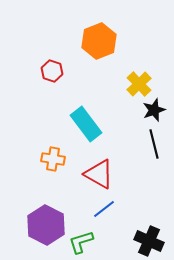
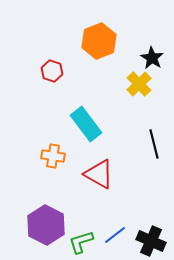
black star: moved 2 px left, 52 px up; rotated 20 degrees counterclockwise
orange cross: moved 3 px up
blue line: moved 11 px right, 26 px down
black cross: moved 2 px right
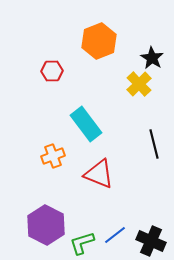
red hexagon: rotated 20 degrees counterclockwise
orange cross: rotated 30 degrees counterclockwise
red triangle: rotated 8 degrees counterclockwise
green L-shape: moved 1 px right, 1 px down
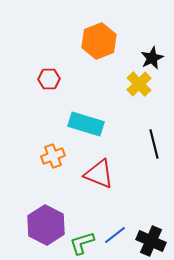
black star: rotated 15 degrees clockwise
red hexagon: moved 3 px left, 8 px down
cyan rectangle: rotated 36 degrees counterclockwise
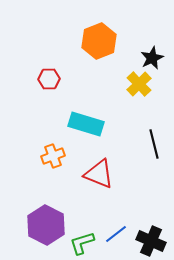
blue line: moved 1 px right, 1 px up
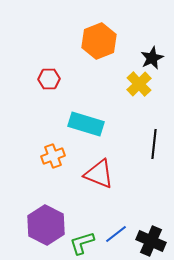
black line: rotated 20 degrees clockwise
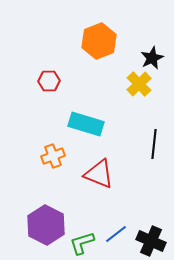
red hexagon: moved 2 px down
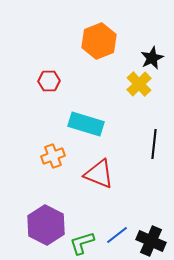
blue line: moved 1 px right, 1 px down
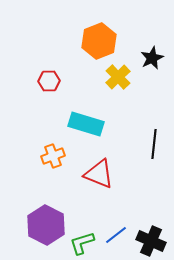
yellow cross: moved 21 px left, 7 px up
blue line: moved 1 px left
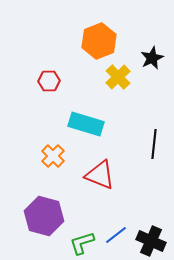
orange cross: rotated 25 degrees counterclockwise
red triangle: moved 1 px right, 1 px down
purple hexagon: moved 2 px left, 9 px up; rotated 12 degrees counterclockwise
